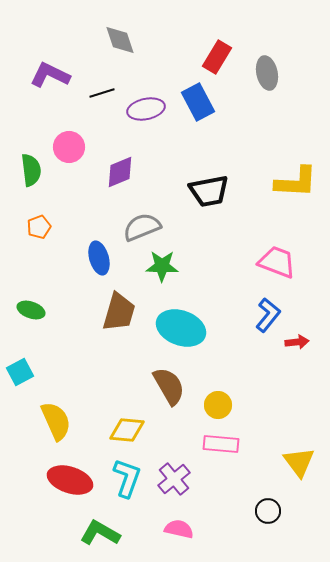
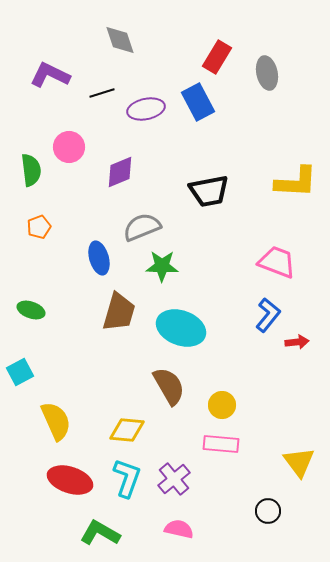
yellow circle: moved 4 px right
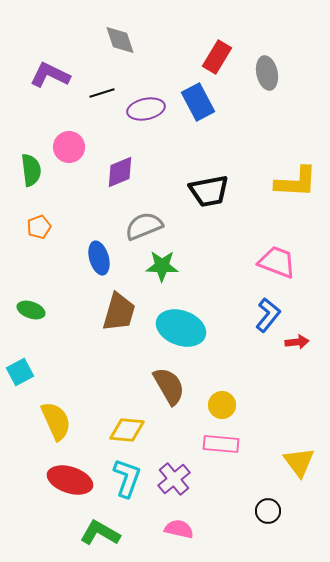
gray semicircle: moved 2 px right, 1 px up
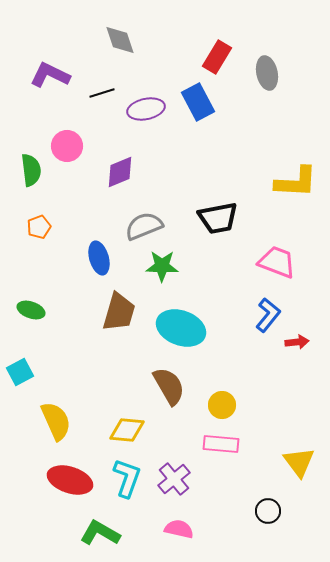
pink circle: moved 2 px left, 1 px up
black trapezoid: moved 9 px right, 27 px down
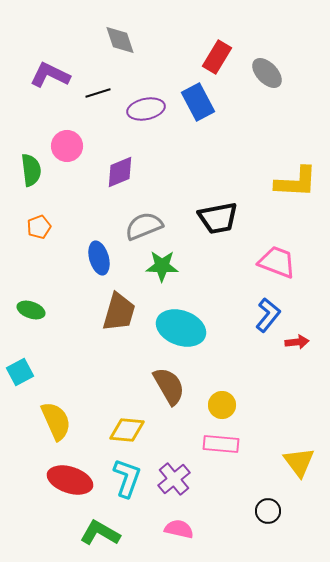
gray ellipse: rotated 32 degrees counterclockwise
black line: moved 4 px left
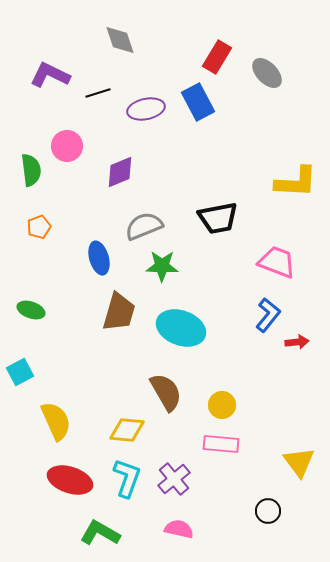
brown semicircle: moved 3 px left, 6 px down
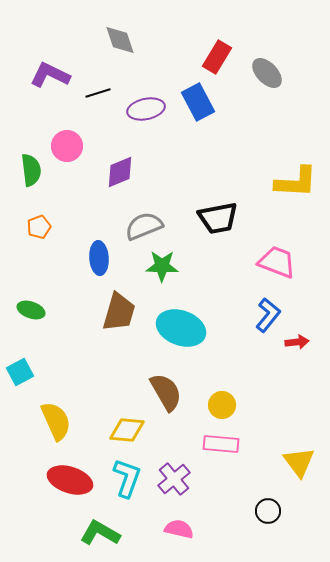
blue ellipse: rotated 12 degrees clockwise
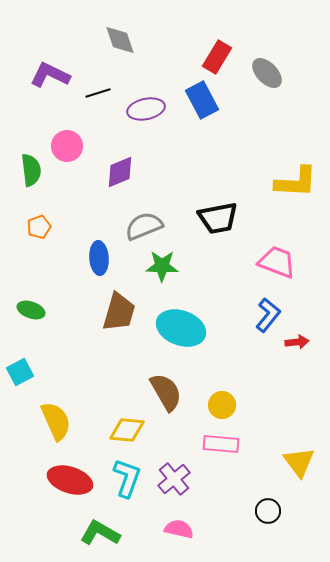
blue rectangle: moved 4 px right, 2 px up
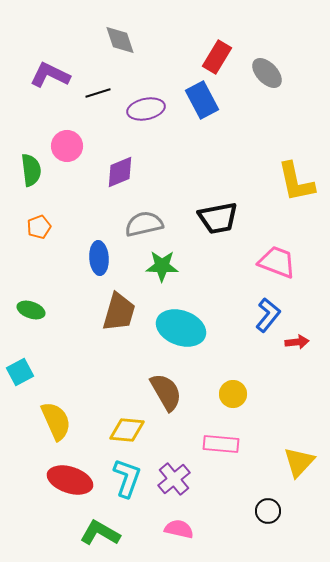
yellow L-shape: rotated 75 degrees clockwise
gray semicircle: moved 2 px up; rotated 9 degrees clockwise
yellow circle: moved 11 px right, 11 px up
yellow triangle: rotated 20 degrees clockwise
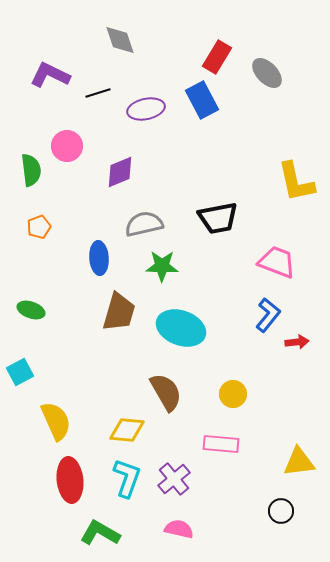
yellow triangle: rotated 40 degrees clockwise
red ellipse: rotated 66 degrees clockwise
black circle: moved 13 px right
